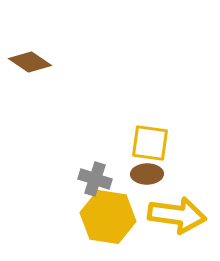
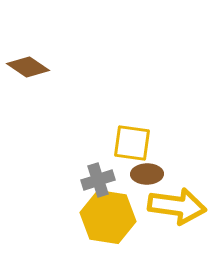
brown diamond: moved 2 px left, 5 px down
yellow square: moved 18 px left
gray cross: moved 3 px right, 1 px down; rotated 36 degrees counterclockwise
yellow arrow: moved 9 px up
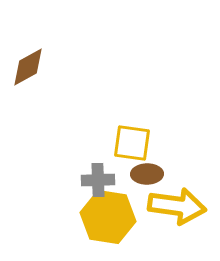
brown diamond: rotated 63 degrees counterclockwise
gray cross: rotated 16 degrees clockwise
